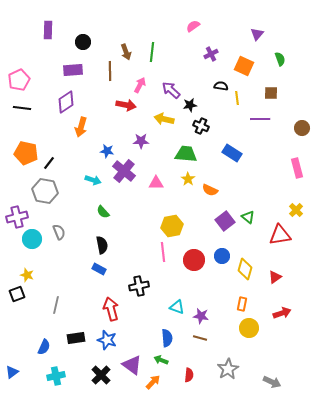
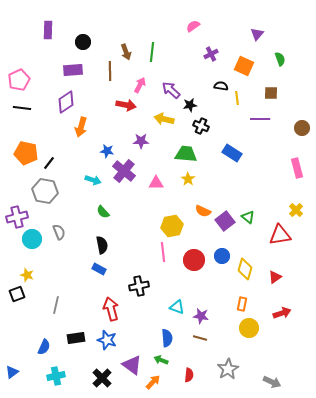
orange semicircle at (210, 190): moved 7 px left, 21 px down
black cross at (101, 375): moved 1 px right, 3 px down
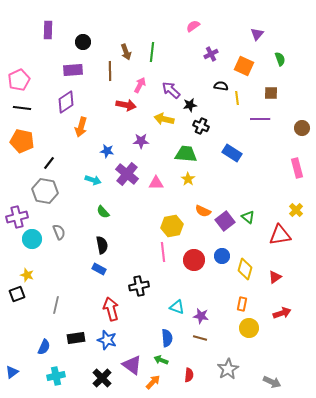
orange pentagon at (26, 153): moved 4 px left, 12 px up
purple cross at (124, 171): moved 3 px right, 3 px down
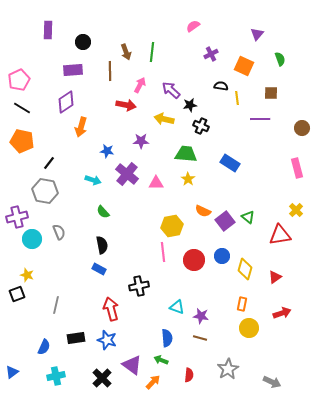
black line at (22, 108): rotated 24 degrees clockwise
blue rectangle at (232, 153): moved 2 px left, 10 px down
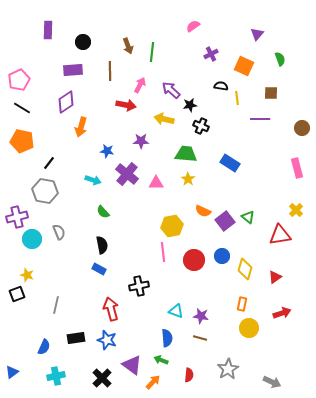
brown arrow at (126, 52): moved 2 px right, 6 px up
cyan triangle at (177, 307): moved 1 px left, 4 px down
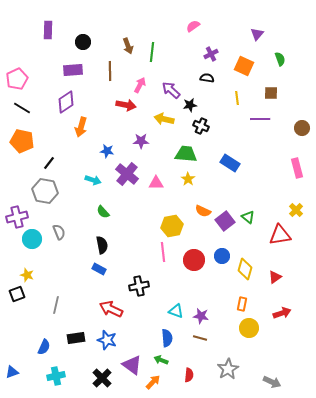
pink pentagon at (19, 80): moved 2 px left, 1 px up
black semicircle at (221, 86): moved 14 px left, 8 px up
red arrow at (111, 309): rotated 50 degrees counterclockwise
blue triangle at (12, 372): rotated 16 degrees clockwise
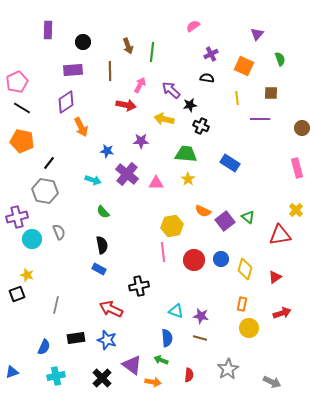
pink pentagon at (17, 79): moved 3 px down
orange arrow at (81, 127): rotated 42 degrees counterclockwise
blue circle at (222, 256): moved 1 px left, 3 px down
orange arrow at (153, 382): rotated 56 degrees clockwise
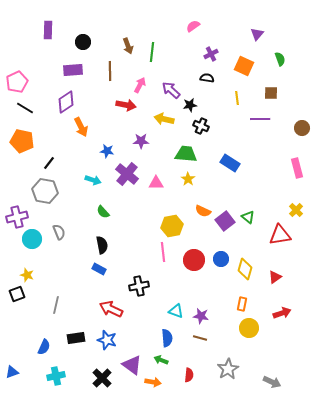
black line at (22, 108): moved 3 px right
